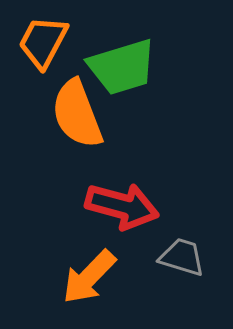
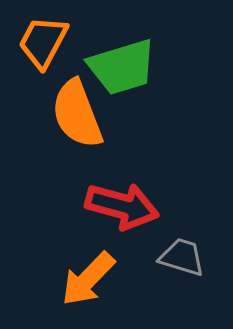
orange arrow: moved 1 px left, 2 px down
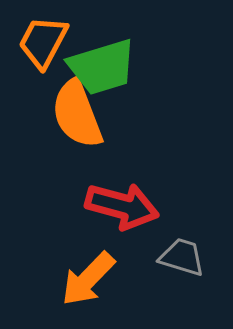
green trapezoid: moved 20 px left
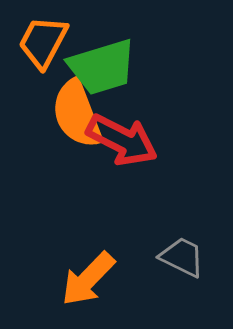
red arrow: moved 66 px up; rotated 12 degrees clockwise
gray trapezoid: rotated 9 degrees clockwise
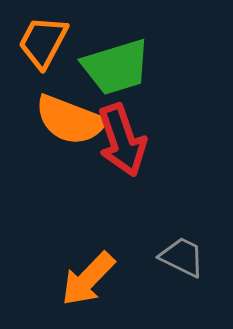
green trapezoid: moved 14 px right
orange semicircle: moved 7 px left, 6 px down; rotated 48 degrees counterclockwise
red arrow: rotated 44 degrees clockwise
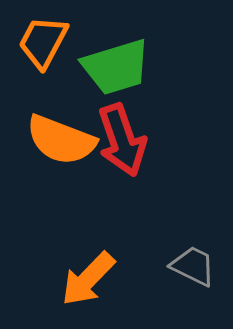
orange semicircle: moved 9 px left, 20 px down
gray trapezoid: moved 11 px right, 9 px down
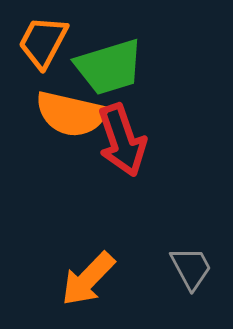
green trapezoid: moved 7 px left
orange semicircle: moved 10 px right, 26 px up; rotated 8 degrees counterclockwise
gray trapezoid: moved 2 px left, 2 px down; rotated 36 degrees clockwise
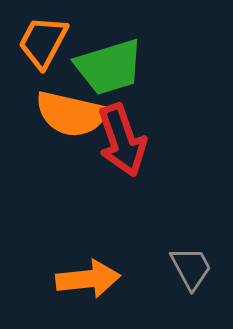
orange arrow: rotated 140 degrees counterclockwise
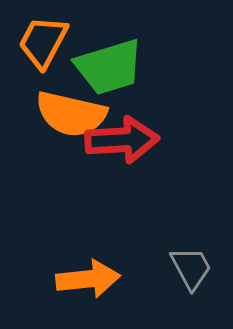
red arrow: rotated 74 degrees counterclockwise
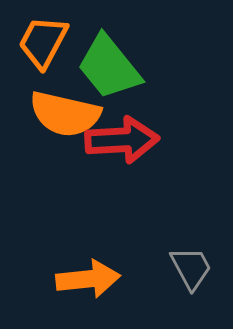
green trapezoid: rotated 68 degrees clockwise
orange semicircle: moved 6 px left
